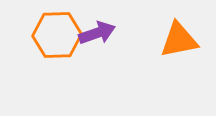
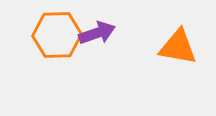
orange triangle: moved 1 px left, 7 px down; rotated 21 degrees clockwise
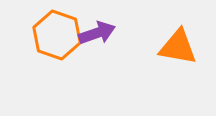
orange hexagon: rotated 21 degrees clockwise
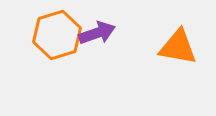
orange hexagon: rotated 24 degrees clockwise
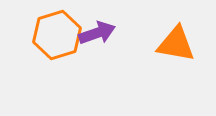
orange triangle: moved 2 px left, 3 px up
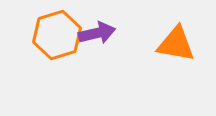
purple arrow: rotated 6 degrees clockwise
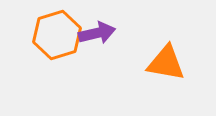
orange triangle: moved 10 px left, 19 px down
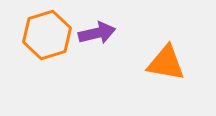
orange hexagon: moved 10 px left
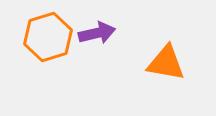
orange hexagon: moved 1 px right, 2 px down
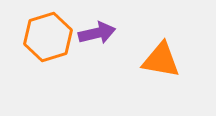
orange triangle: moved 5 px left, 3 px up
